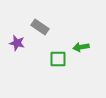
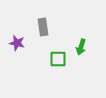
gray rectangle: moved 3 px right; rotated 48 degrees clockwise
green arrow: rotated 63 degrees counterclockwise
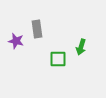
gray rectangle: moved 6 px left, 2 px down
purple star: moved 1 px left, 2 px up
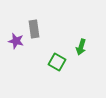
gray rectangle: moved 3 px left
green square: moved 1 px left, 3 px down; rotated 30 degrees clockwise
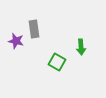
green arrow: rotated 21 degrees counterclockwise
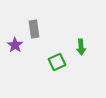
purple star: moved 1 px left, 4 px down; rotated 21 degrees clockwise
green square: rotated 36 degrees clockwise
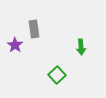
green square: moved 13 px down; rotated 18 degrees counterclockwise
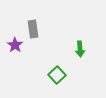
gray rectangle: moved 1 px left
green arrow: moved 1 px left, 2 px down
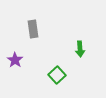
purple star: moved 15 px down
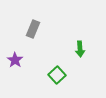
gray rectangle: rotated 30 degrees clockwise
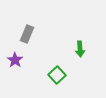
gray rectangle: moved 6 px left, 5 px down
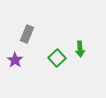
green square: moved 17 px up
